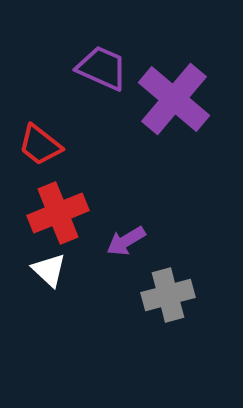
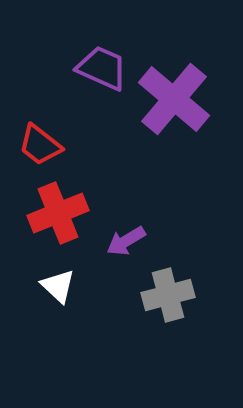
white triangle: moved 9 px right, 16 px down
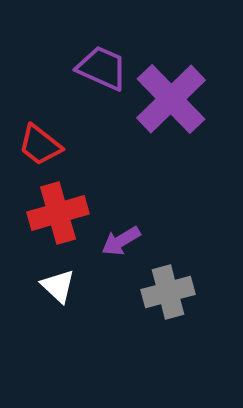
purple cross: moved 3 px left; rotated 6 degrees clockwise
red cross: rotated 6 degrees clockwise
purple arrow: moved 5 px left
gray cross: moved 3 px up
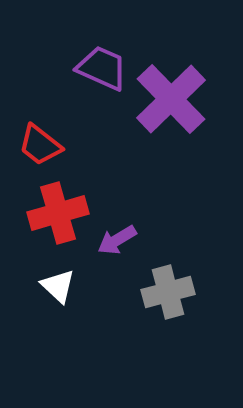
purple arrow: moved 4 px left, 1 px up
